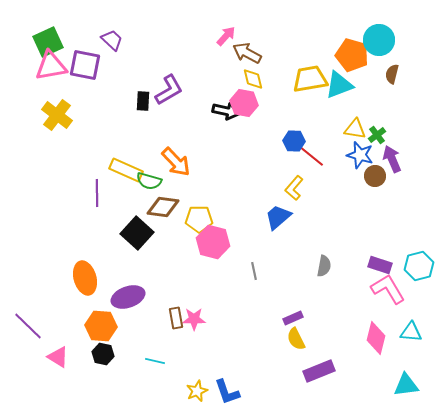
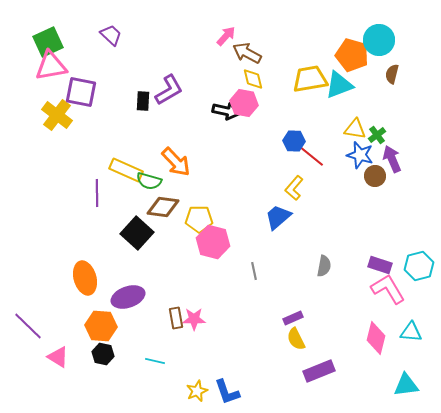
purple trapezoid at (112, 40): moved 1 px left, 5 px up
purple square at (85, 65): moved 4 px left, 27 px down
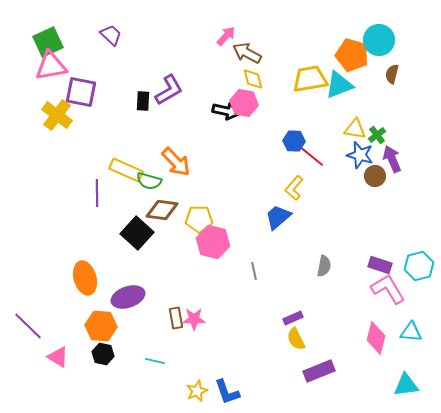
brown diamond at (163, 207): moved 1 px left, 3 px down
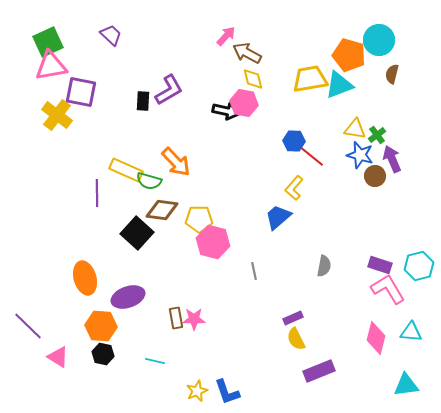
orange pentagon at (352, 55): moved 3 px left
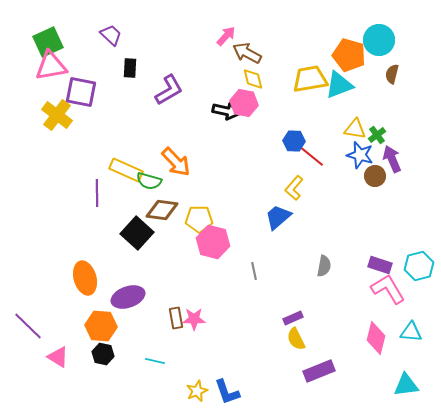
black rectangle at (143, 101): moved 13 px left, 33 px up
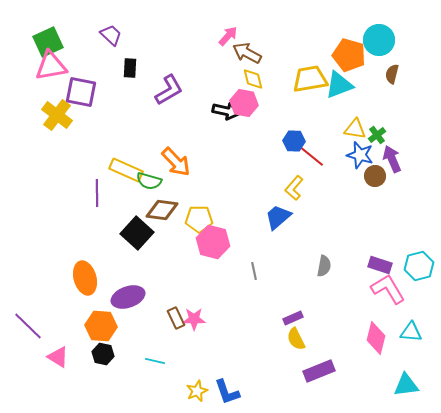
pink arrow at (226, 36): moved 2 px right
brown rectangle at (176, 318): rotated 15 degrees counterclockwise
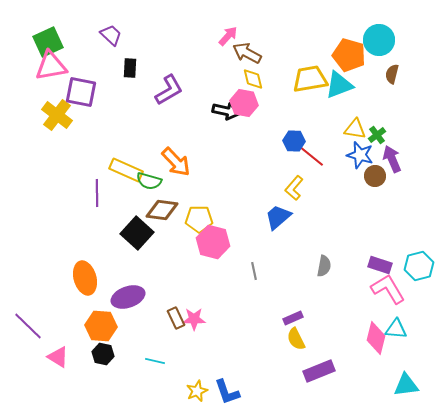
cyan triangle at (411, 332): moved 15 px left, 3 px up
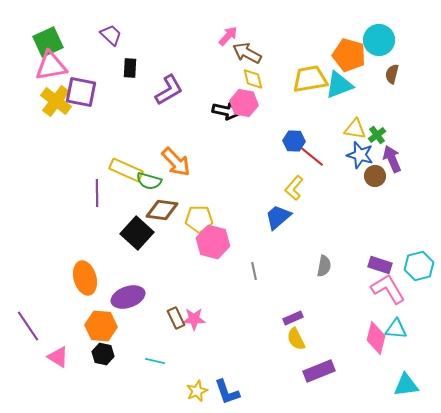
yellow cross at (57, 115): moved 1 px left, 14 px up
purple line at (28, 326): rotated 12 degrees clockwise
